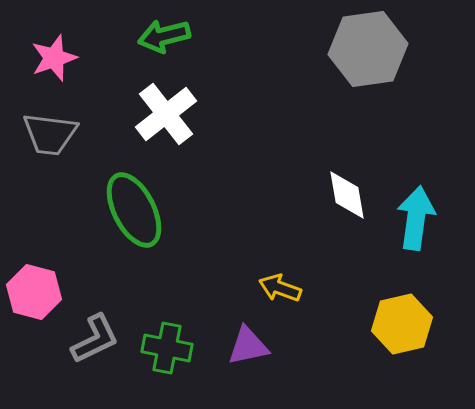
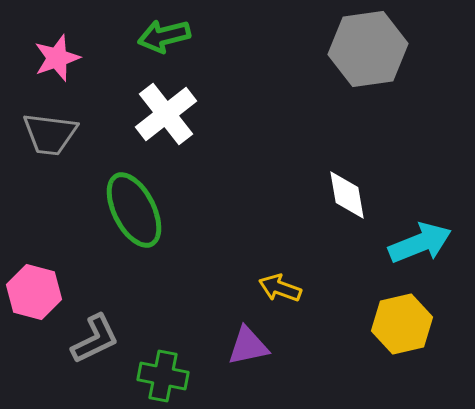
pink star: moved 3 px right
cyan arrow: moved 4 px right, 25 px down; rotated 60 degrees clockwise
green cross: moved 4 px left, 28 px down
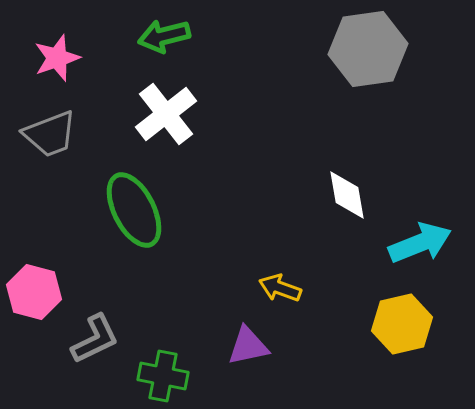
gray trapezoid: rotated 28 degrees counterclockwise
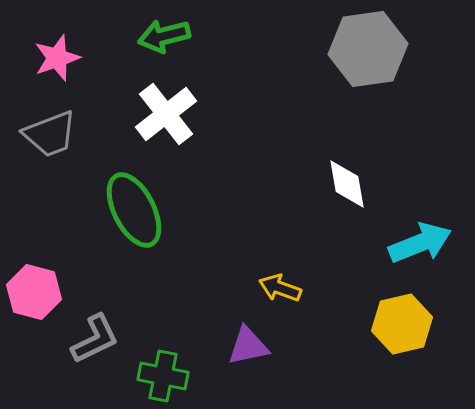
white diamond: moved 11 px up
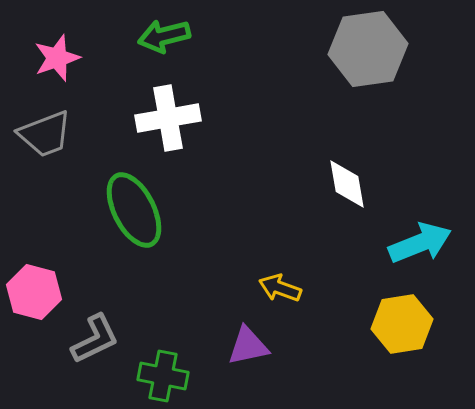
white cross: moved 2 px right, 4 px down; rotated 28 degrees clockwise
gray trapezoid: moved 5 px left
yellow hexagon: rotated 4 degrees clockwise
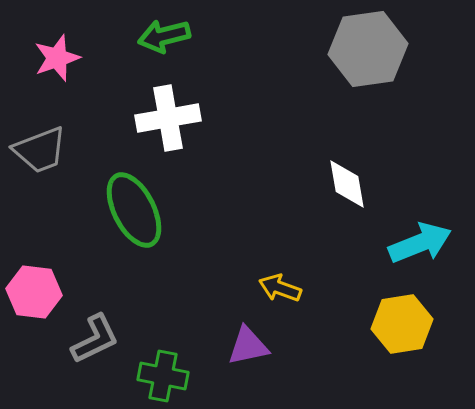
gray trapezoid: moved 5 px left, 16 px down
pink hexagon: rotated 8 degrees counterclockwise
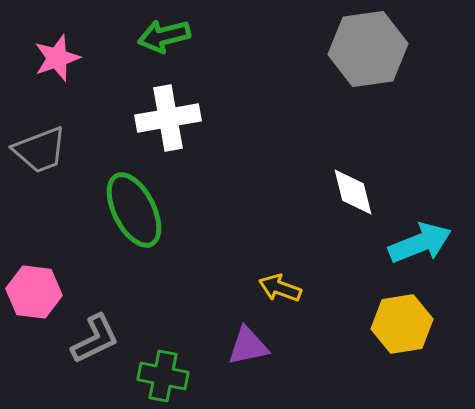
white diamond: moved 6 px right, 8 px down; rotated 4 degrees counterclockwise
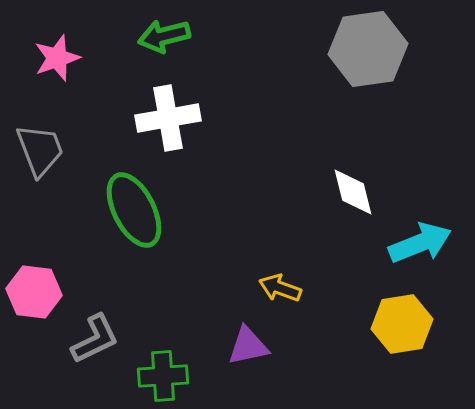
gray trapezoid: rotated 90 degrees counterclockwise
green cross: rotated 15 degrees counterclockwise
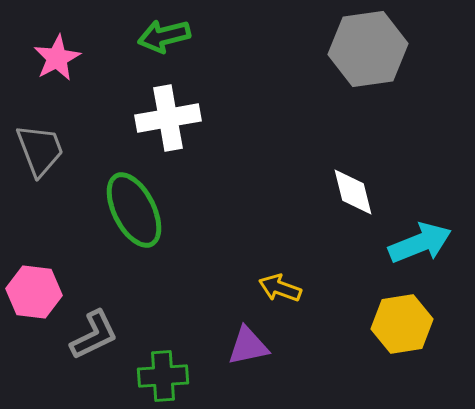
pink star: rotated 9 degrees counterclockwise
gray L-shape: moved 1 px left, 4 px up
